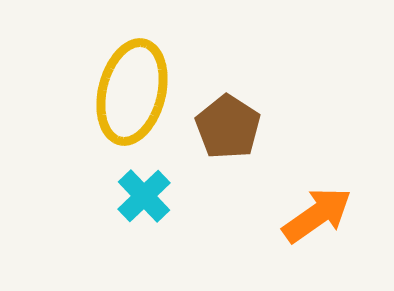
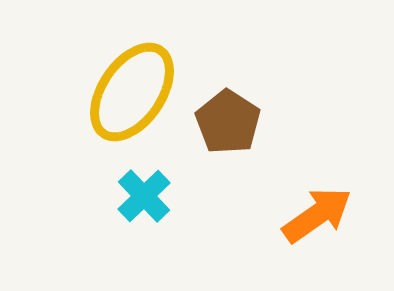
yellow ellipse: rotated 20 degrees clockwise
brown pentagon: moved 5 px up
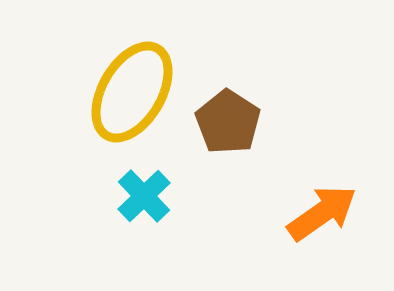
yellow ellipse: rotated 4 degrees counterclockwise
orange arrow: moved 5 px right, 2 px up
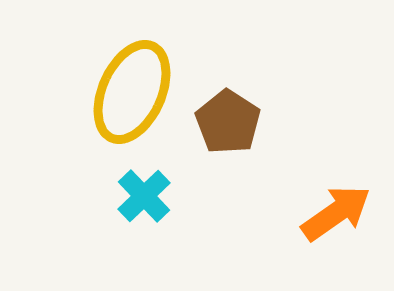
yellow ellipse: rotated 6 degrees counterclockwise
orange arrow: moved 14 px right
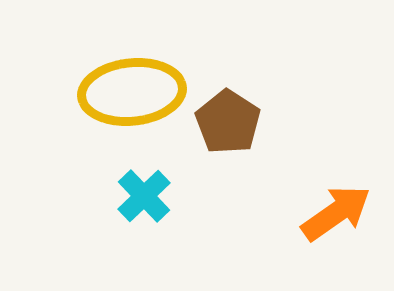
yellow ellipse: rotated 60 degrees clockwise
